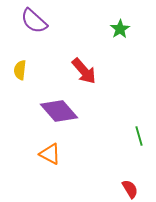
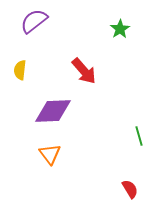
purple semicircle: rotated 100 degrees clockwise
purple diamond: moved 6 px left; rotated 51 degrees counterclockwise
orange triangle: rotated 25 degrees clockwise
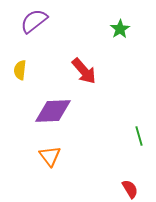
orange triangle: moved 2 px down
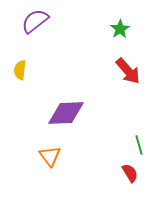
purple semicircle: moved 1 px right
red arrow: moved 44 px right
purple diamond: moved 13 px right, 2 px down
green line: moved 9 px down
red semicircle: moved 16 px up
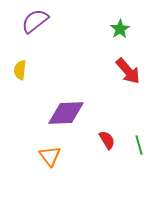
red semicircle: moved 23 px left, 33 px up
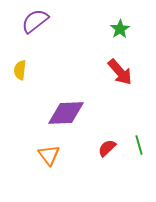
red arrow: moved 8 px left, 1 px down
red semicircle: moved 8 px down; rotated 102 degrees counterclockwise
orange triangle: moved 1 px left, 1 px up
